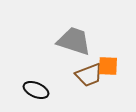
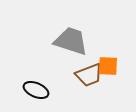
gray trapezoid: moved 3 px left
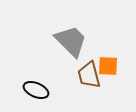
gray trapezoid: rotated 27 degrees clockwise
brown trapezoid: rotated 96 degrees clockwise
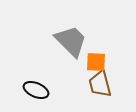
orange square: moved 12 px left, 4 px up
brown trapezoid: moved 11 px right, 9 px down
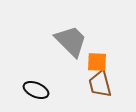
orange square: moved 1 px right
